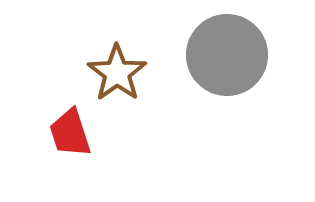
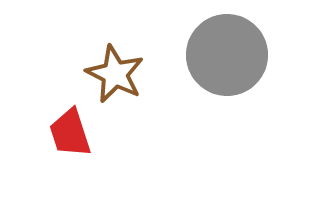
brown star: moved 2 px left, 1 px down; rotated 10 degrees counterclockwise
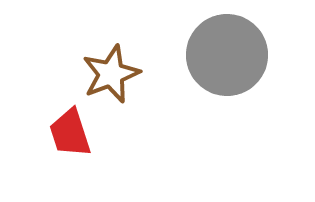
brown star: moved 4 px left; rotated 24 degrees clockwise
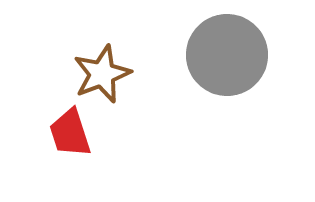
brown star: moved 9 px left
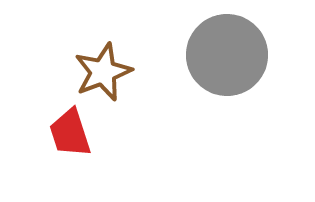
brown star: moved 1 px right, 2 px up
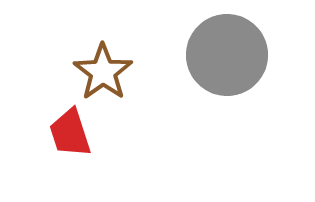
brown star: rotated 14 degrees counterclockwise
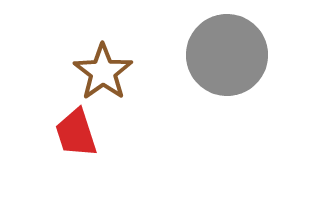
red trapezoid: moved 6 px right
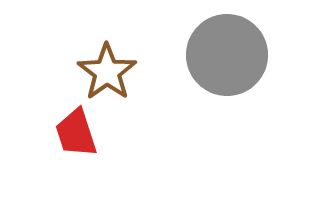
brown star: moved 4 px right
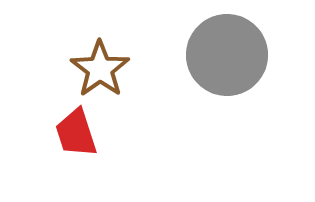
brown star: moved 7 px left, 3 px up
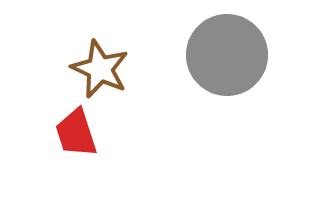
brown star: rotated 12 degrees counterclockwise
